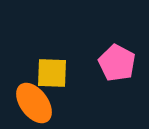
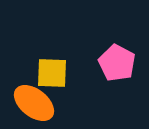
orange ellipse: rotated 15 degrees counterclockwise
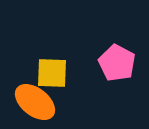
orange ellipse: moved 1 px right, 1 px up
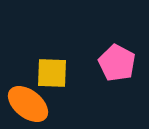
orange ellipse: moved 7 px left, 2 px down
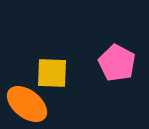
orange ellipse: moved 1 px left
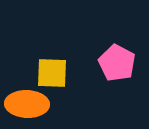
orange ellipse: rotated 36 degrees counterclockwise
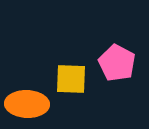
yellow square: moved 19 px right, 6 px down
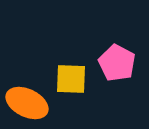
orange ellipse: moved 1 px up; rotated 24 degrees clockwise
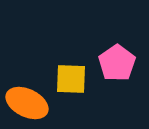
pink pentagon: rotated 9 degrees clockwise
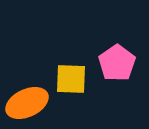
orange ellipse: rotated 51 degrees counterclockwise
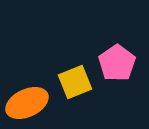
yellow square: moved 4 px right, 3 px down; rotated 24 degrees counterclockwise
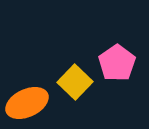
yellow square: rotated 24 degrees counterclockwise
